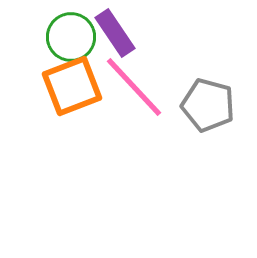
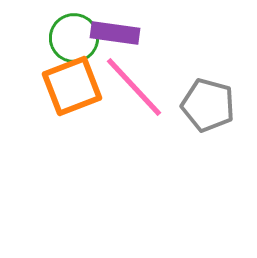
purple rectangle: rotated 48 degrees counterclockwise
green circle: moved 3 px right, 1 px down
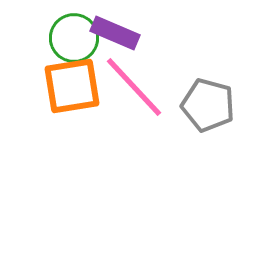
purple rectangle: rotated 15 degrees clockwise
orange square: rotated 12 degrees clockwise
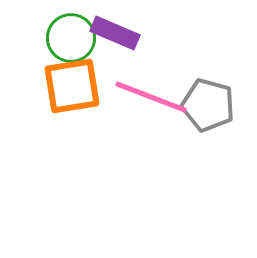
green circle: moved 3 px left
pink line: moved 17 px right, 10 px down; rotated 26 degrees counterclockwise
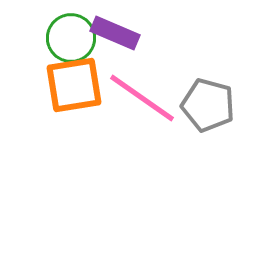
orange square: moved 2 px right, 1 px up
pink line: moved 9 px left, 1 px down; rotated 14 degrees clockwise
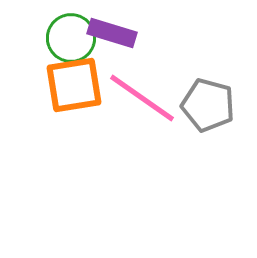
purple rectangle: moved 3 px left; rotated 6 degrees counterclockwise
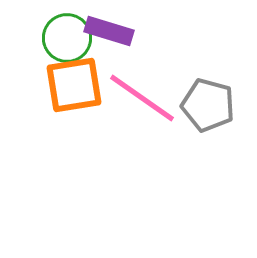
purple rectangle: moved 3 px left, 2 px up
green circle: moved 4 px left
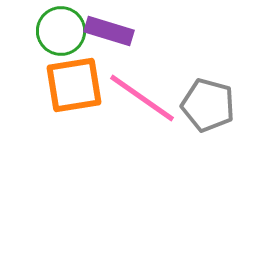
green circle: moved 6 px left, 7 px up
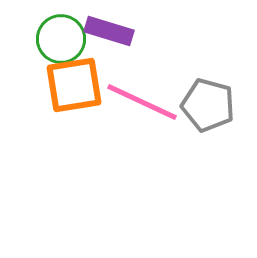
green circle: moved 8 px down
pink line: moved 4 px down; rotated 10 degrees counterclockwise
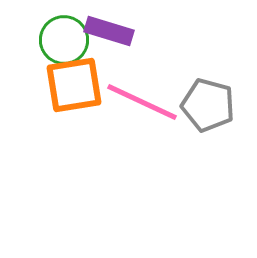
green circle: moved 3 px right, 1 px down
